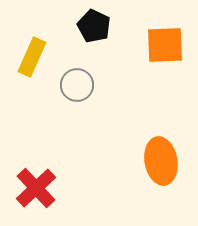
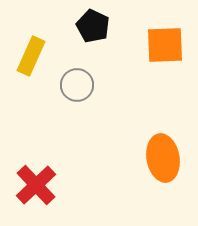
black pentagon: moved 1 px left
yellow rectangle: moved 1 px left, 1 px up
orange ellipse: moved 2 px right, 3 px up
red cross: moved 3 px up
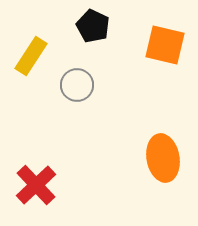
orange square: rotated 15 degrees clockwise
yellow rectangle: rotated 9 degrees clockwise
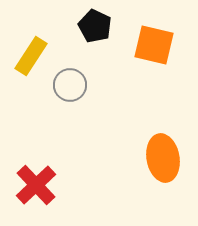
black pentagon: moved 2 px right
orange square: moved 11 px left
gray circle: moved 7 px left
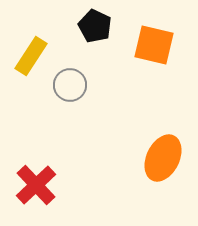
orange ellipse: rotated 36 degrees clockwise
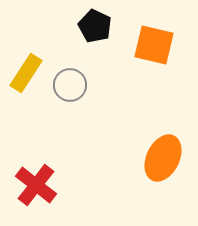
yellow rectangle: moved 5 px left, 17 px down
red cross: rotated 9 degrees counterclockwise
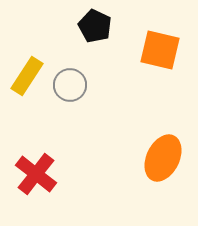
orange square: moved 6 px right, 5 px down
yellow rectangle: moved 1 px right, 3 px down
red cross: moved 11 px up
